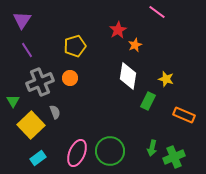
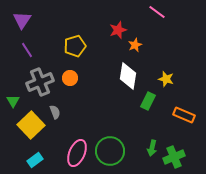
red star: rotated 12 degrees clockwise
cyan rectangle: moved 3 px left, 2 px down
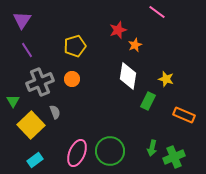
orange circle: moved 2 px right, 1 px down
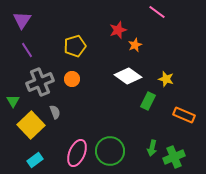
white diamond: rotated 64 degrees counterclockwise
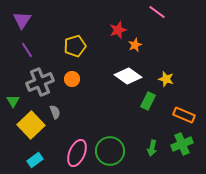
green cross: moved 8 px right, 13 px up
